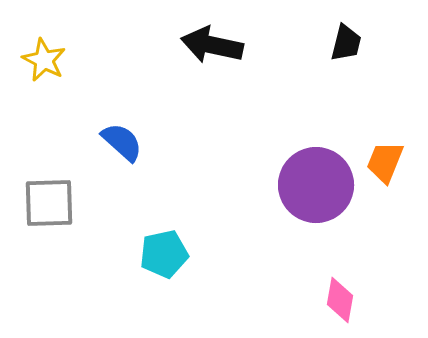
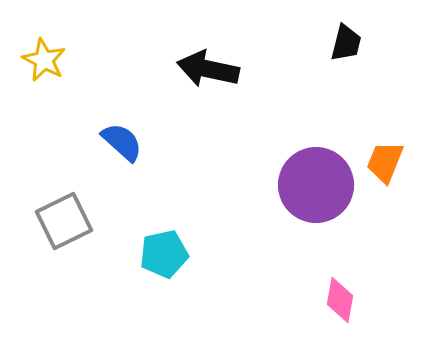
black arrow: moved 4 px left, 24 px down
gray square: moved 15 px right, 18 px down; rotated 24 degrees counterclockwise
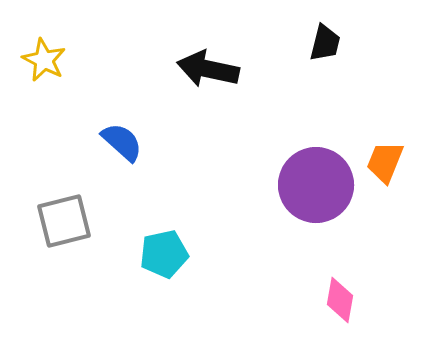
black trapezoid: moved 21 px left
gray square: rotated 12 degrees clockwise
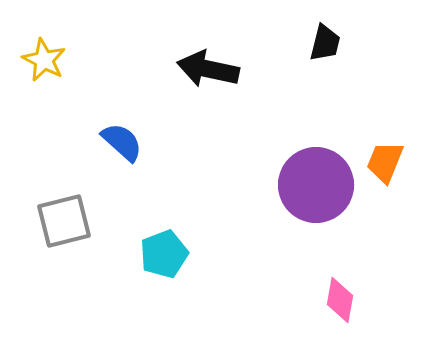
cyan pentagon: rotated 9 degrees counterclockwise
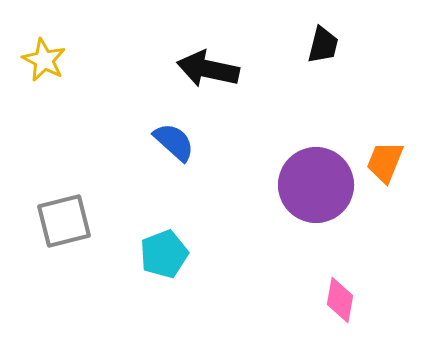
black trapezoid: moved 2 px left, 2 px down
blue semicircle: moved 52 px right
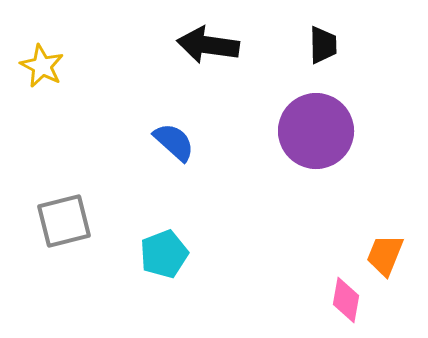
black trapezoid: rotated 15 degrees counterclockwise
yellow star: moved 2 px left, 6 px down
black arrow: moved 24 px up; rotated 4 degrees counterclockwise
orange trapezoid: moved 93 px down
purple circle: moved 54 px up
pink diamond: moved 6 px right
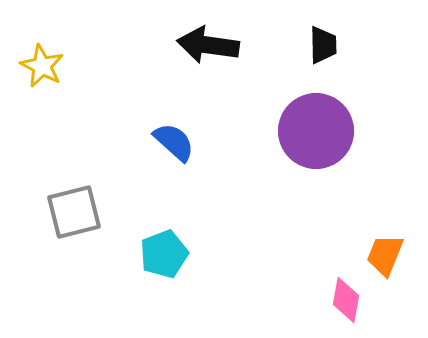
gray square: moved 10 px right, 9 px up
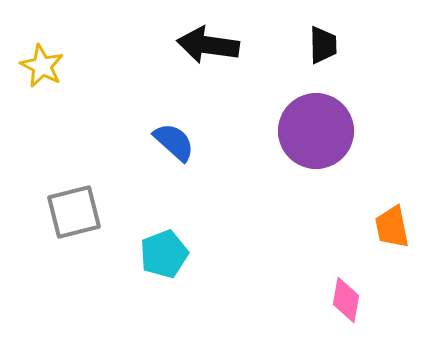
orange trapezoid: moved 7 px right, 28 px up; rotated 33 degrees counterclockwise
